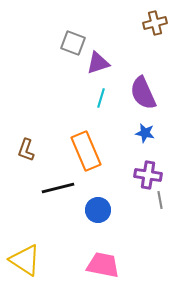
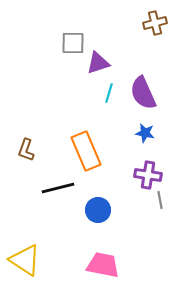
gray square: rotated 20 degrees counterclockwise
cyan line: moved 8 px right, 5 px up
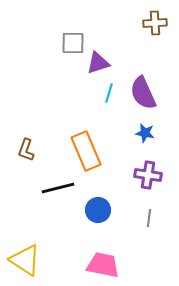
brown cross: rotated 10 degrees clockwise
gray line: moved 11 px left, 18 px down; rotated 18 degrees clockwise
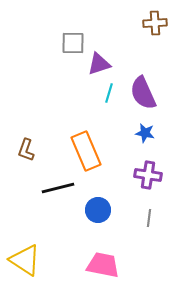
purple triangle: moved 1 px right, 1 px down
